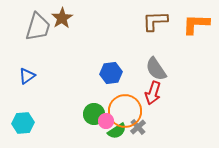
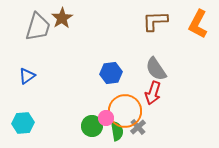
orange L-shape: moved 2 px right; rotated 64 degrees counterclockwise
green circle: moved 2 px left, 12 px down
pink circle: moved 3 px up
green semicircle: rotated 66 degrees counterclockwise
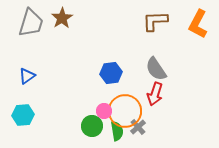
gray trapezoid: moved 7 px left, 4 px up
red arrow: moved 2 px right, 1 px down
pink circle: moved 2 px left, 7 px up
cyan hexagon: moved 8 px up
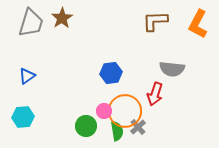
gray semicircle: moved 16 px right; rotated 50 degrees counterclockwise
cyan hexagon: moved 2 px down
green circle: moved 6 px left
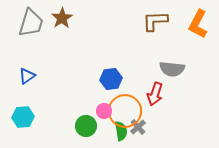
blue hexagon: moved 6 px down
green semicircle: moved 4 px right
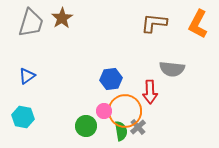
brown L-shape: moved 1 px left, 2 px down; rotated 8 degrees clockwise
red arrow: moved 5 px left, 2 px up; rotated 20 degrees counterclockwise
cyan hexagon: rotated 15 degrees clockwise
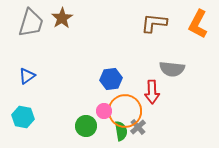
red arrow: moved 2 px right
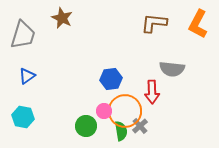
brown star: rotated 15 degrees counterclockwise
gray trapezoid: moved 8 px left, 12 px down
gray cross: moved 2 px right, 1 px up
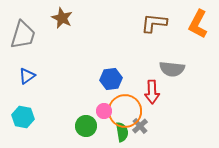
green semicircle: moved 1 px right, 1 px down
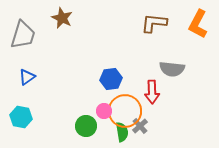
blue triangle: moved 1 px down
cyan hexagon: moved 2 px left
